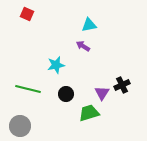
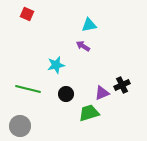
purple triangle: rotated 35 degrees clockwise
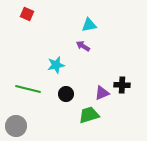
black cross: rotated 28 degrees clockwise
green trapezoid: moved 2 px down
gray circle: moved 4 px left
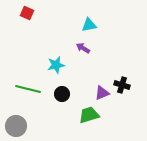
red square: moved 1 px up
purple arrow: moved 2 px down
black cross: rotated 14 degrees clockwise
black circle: moved 4 px left
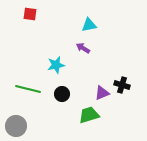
red square: moved 3 px right, 1 px down; rotated 16 degrees counterclockwise
